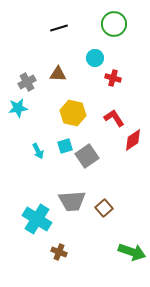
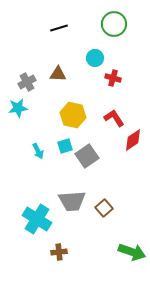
yellow hexagon: moved 2 px down
brown cross: rotated 28 degrees counterclockwise
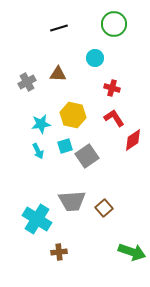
red cross: moved 1 px left, 10 px down
cyan star: moved 23 px right, 16 px down
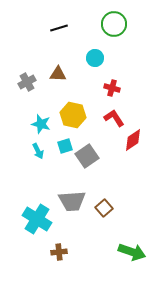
cyan star: rotated 24 degrees clockwise
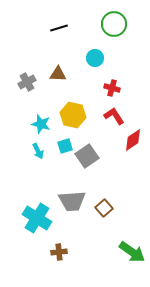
red L-shape: moved 2 px up
cyan cross: moved 1 px up
green arrow: rotated 16 degrees clockwise
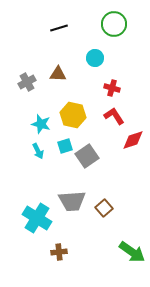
red diamond: rotated 15 degrees clockwise
